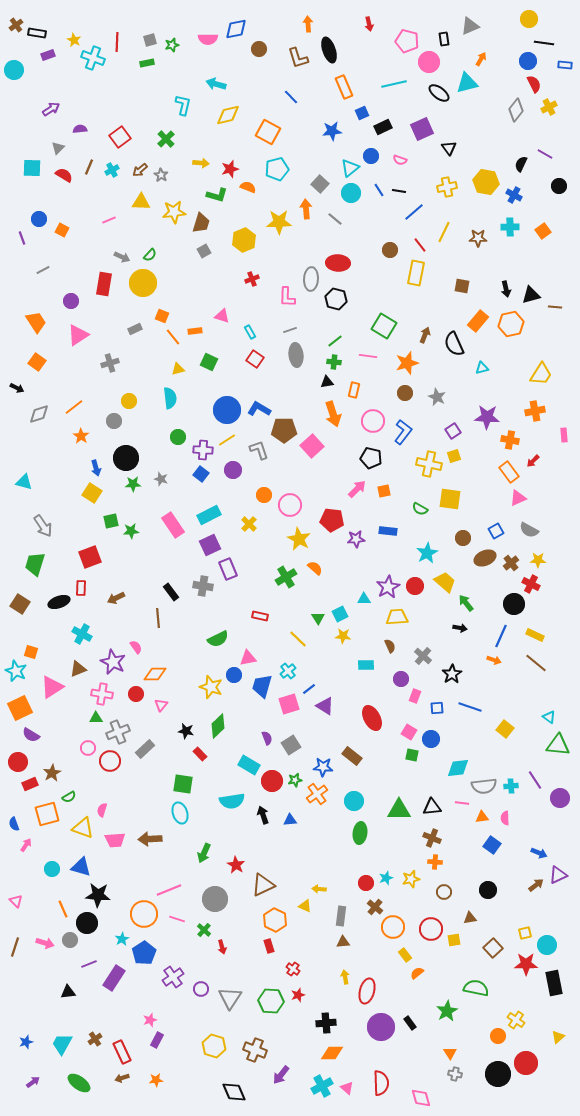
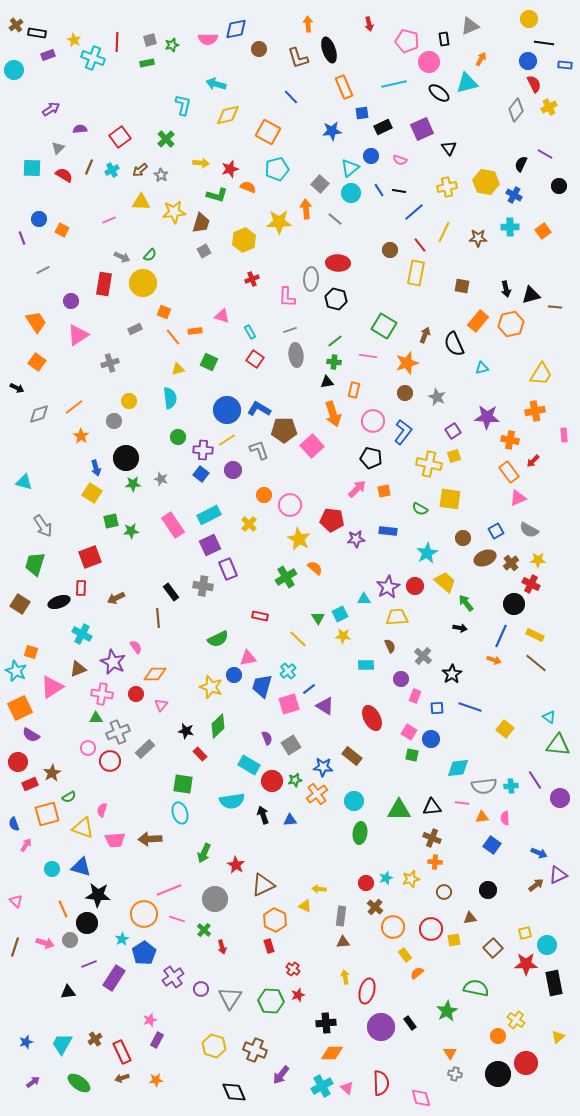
blue square at (362, 113): rotated 16 degrees clockwise
orange square at (162, 316): moved 2 px right, 4 px up
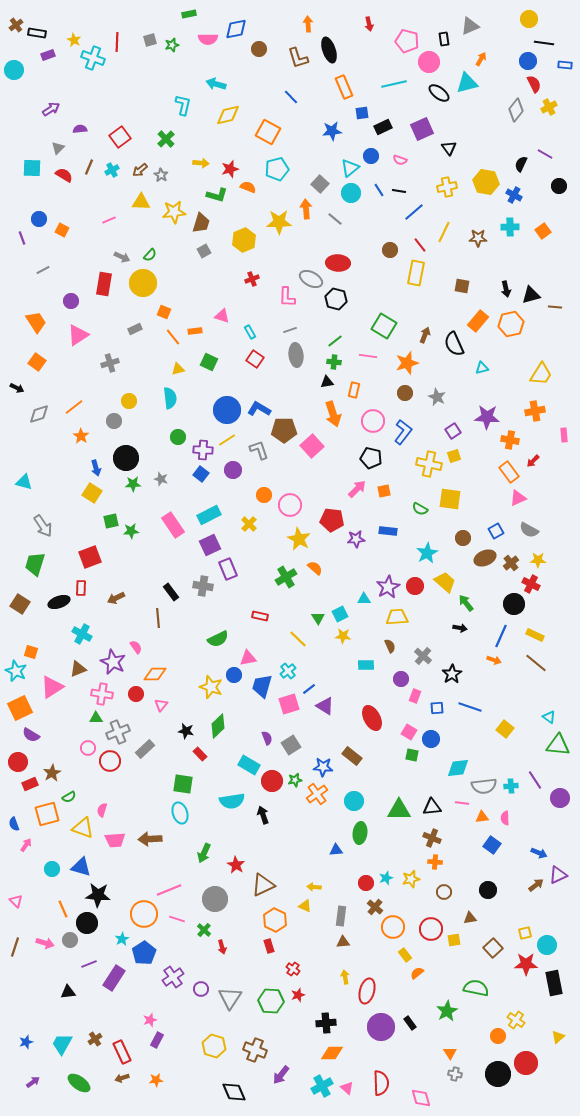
green rectangle at (147, 63): moved 42 px right, 49 px up
gray ellipse at (311, 279): rotated 65 degrees counterclockwise
blue triangle at (290, 820): moved 46 px right, 30 px down
yellow arrow at (319, 889): moved 5 px left, 2 px up
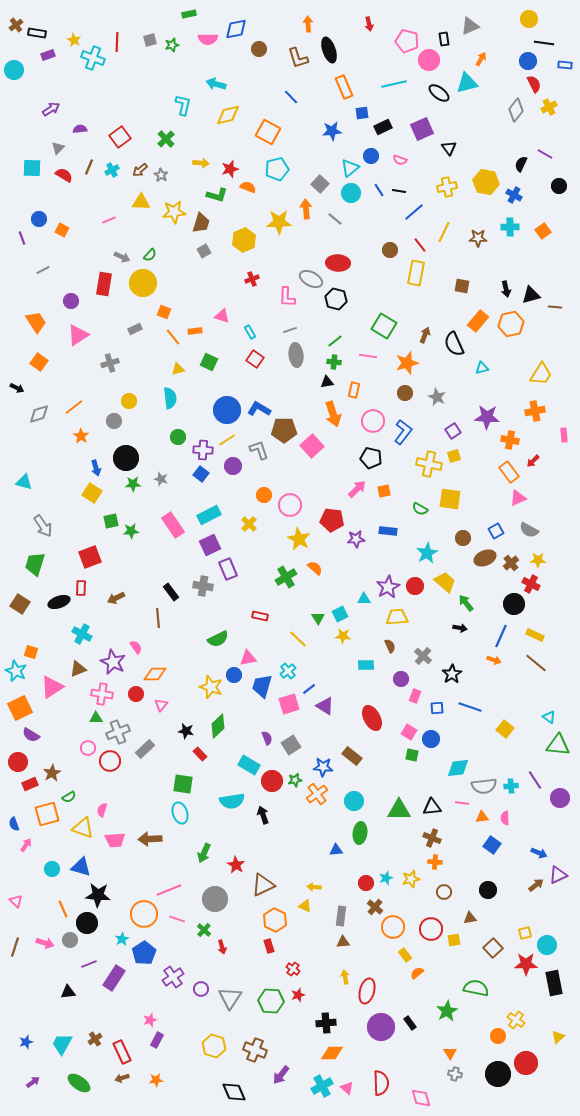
pink circle at (429, 62): moved 2 px up
orange square at (37, 362): moved 2 px right
purple circle at (233, 470): moved 4 px up
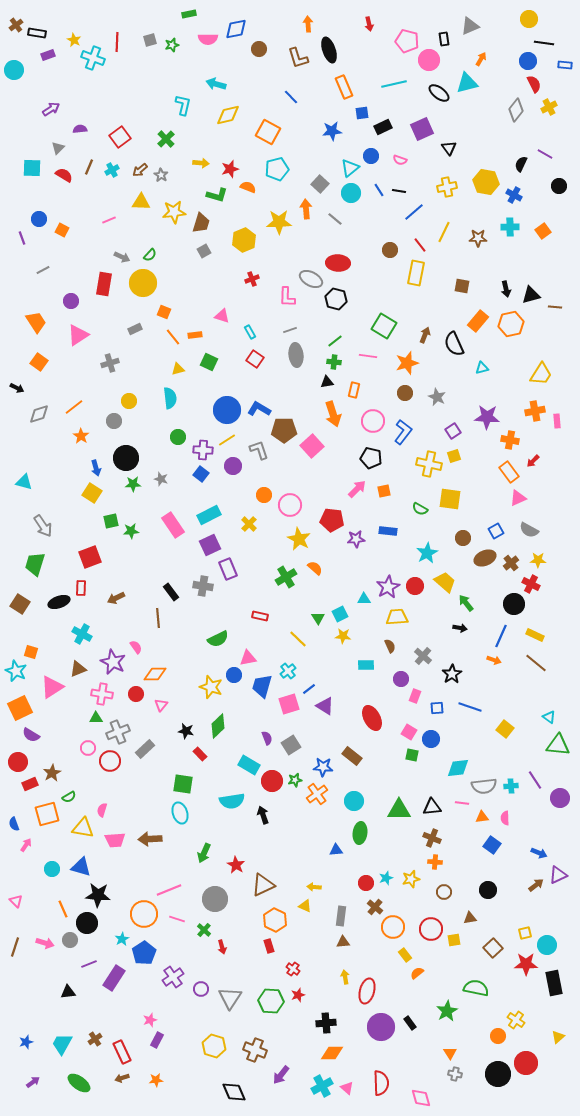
orange rectangle at (195, 331): moved 4 px down
pink rectangle at (564, 435): moved 7 px left, 14 px up
yellow triangle at (83, 828): rotated 10 degrees counterclockwise
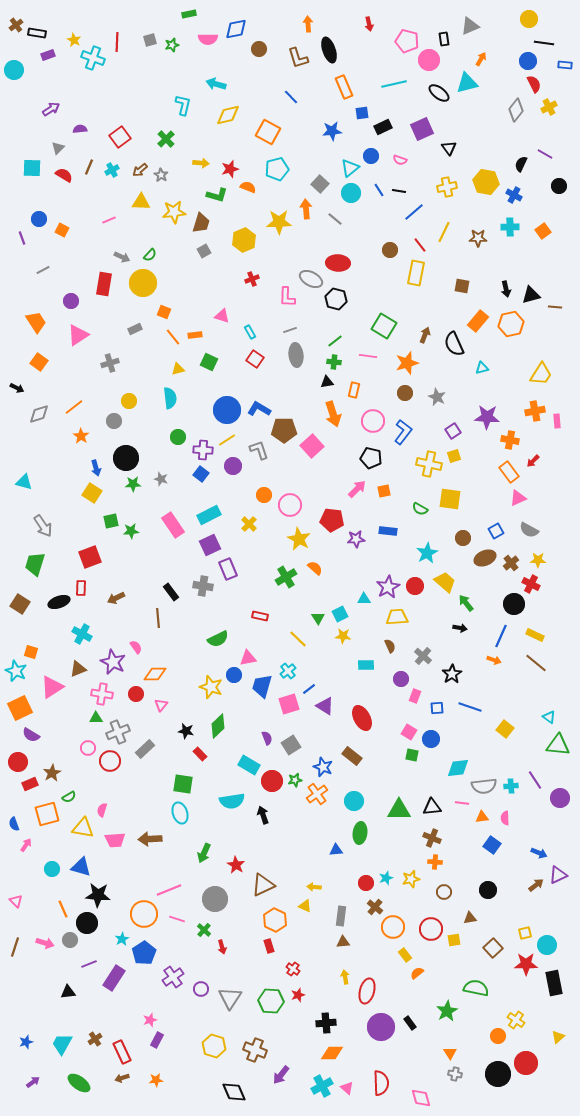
red ellipse at (372, 718): moved 10 px left
blue star at (323, 767): rotated 18 degrees clockwise
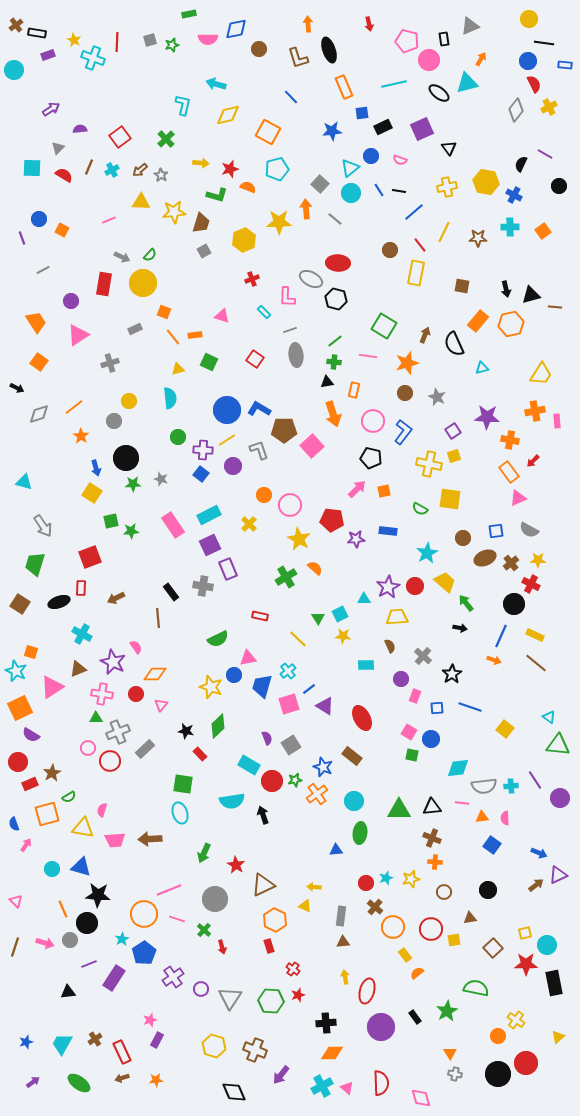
cyan rectangle at (250, 332): moved 14 px right, 20 px up; rotated 16 degrees counterclockwise
blue square at (496, 531): rotated 21 degrees clockwise
black rectangle at (410, 1023): moved 5 px right, 6 px up
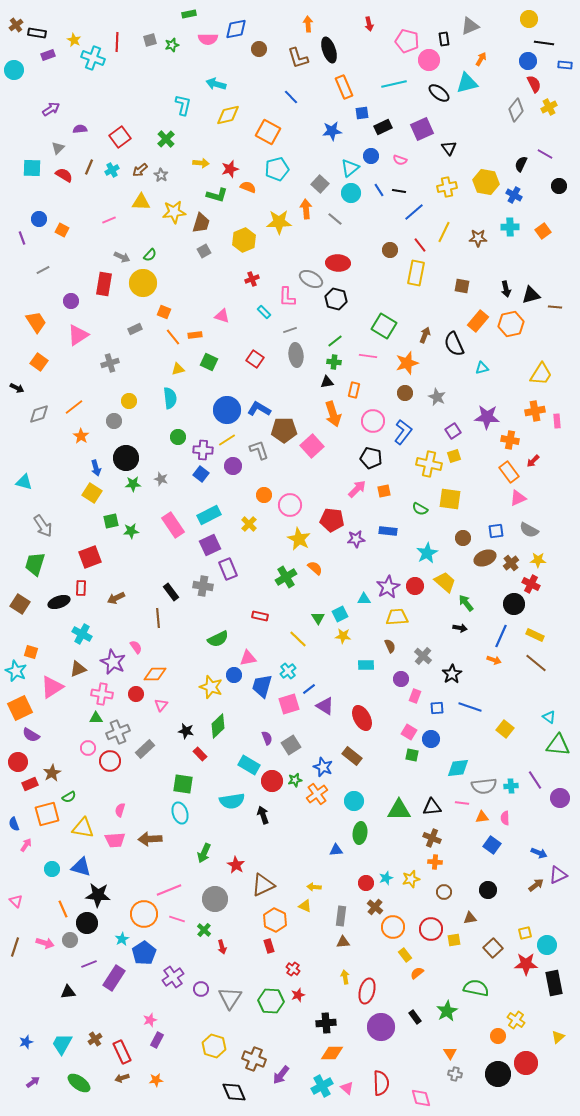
pink semicircle at (102, 810): moved 18 px right
brown cross at (255, 1050): moved 1 px left, 9 px down
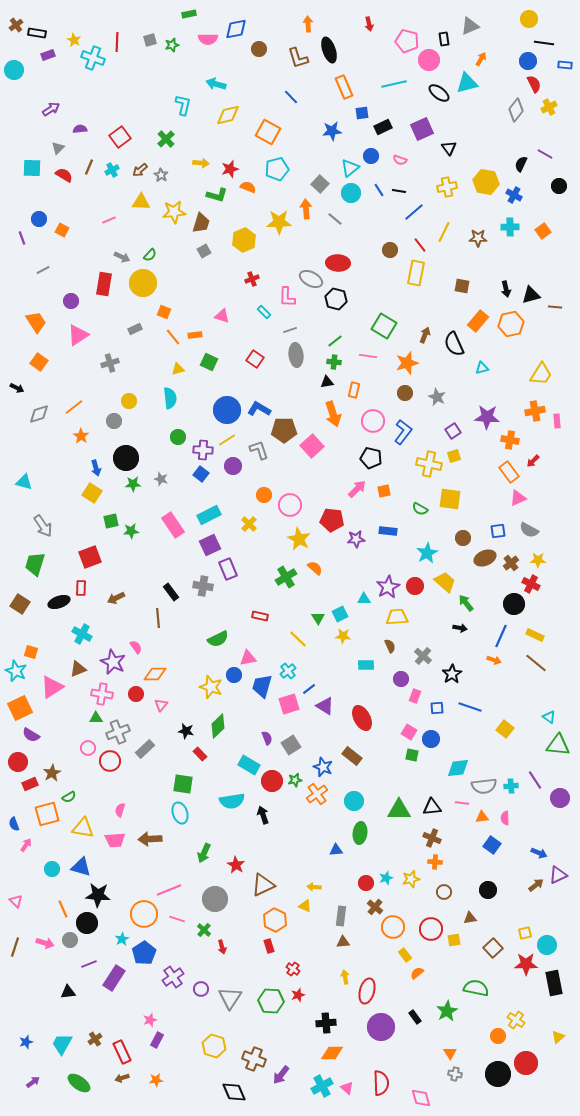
blue square at (496, 531): moved 2 px right
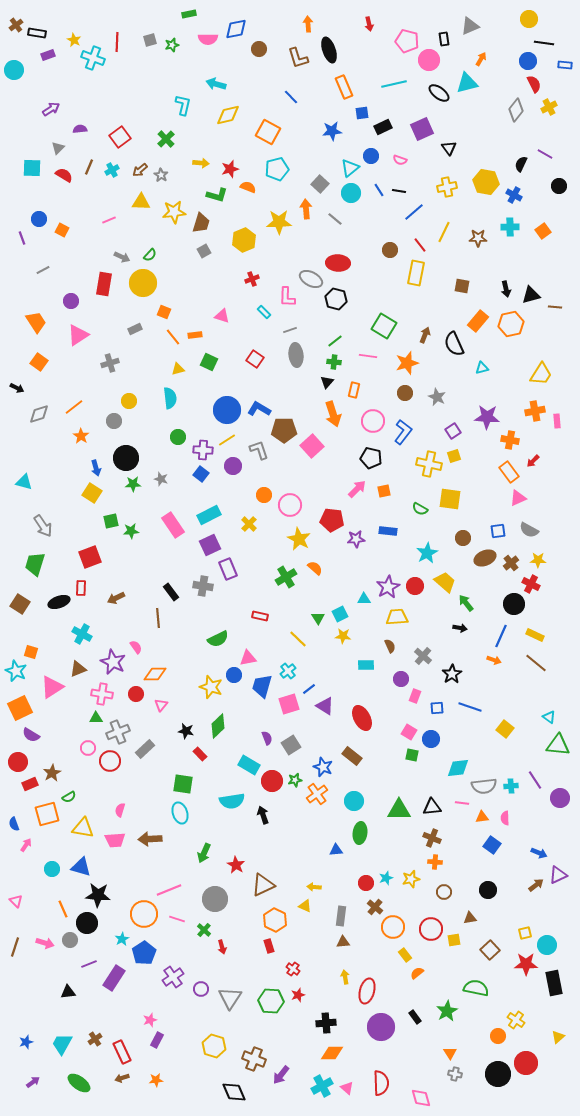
black triangle at (327, 382): rotated 40 degrees counterclockwise
brown square at (493, 948): moved 3 px left, 2 px down
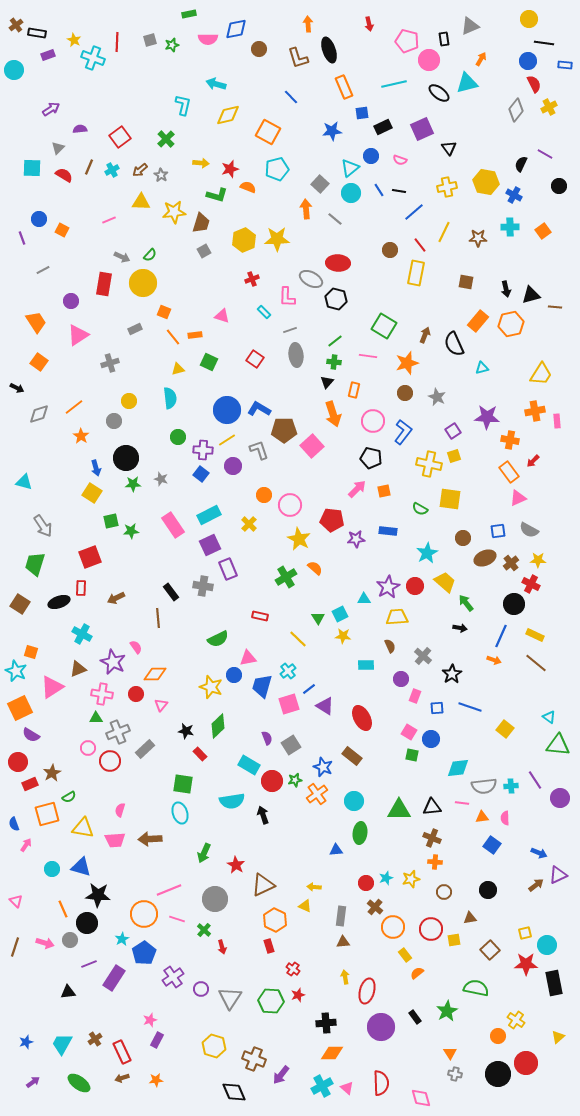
yellow star at (279, 222): moved 2 px left, 17 px down
brown square at (462, 286): moved 4 px right, 4 px up
